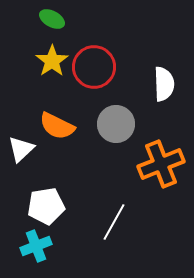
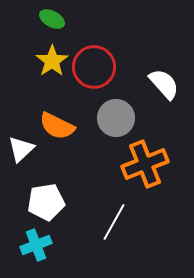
white semicircle: rotated 40 degrees counterclockwise
gray circle: moved 6 px up
orange cross: moved 16 px left
white pentagon: moved 4 px up
cyan cross: moved 1 px up
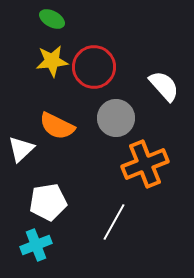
yellow star: rotated 28 degrees clockwise
white semicircle: moved 2 px down
white pentagon: moved 2 px right
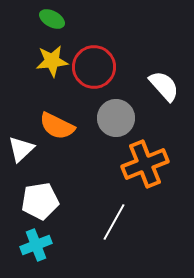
white pentagon: moved 8 px left, 1 px up
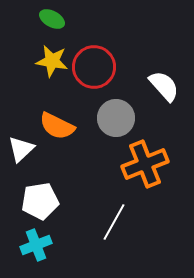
yellow star: rotated 16 degrees clockwise
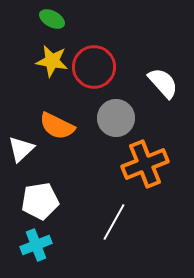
white semicircle: moved 1 px left, 3 px up
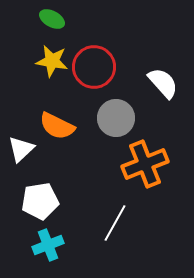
white line: moved 1 px right, 1 px down
cyan cross: moved 12 px right
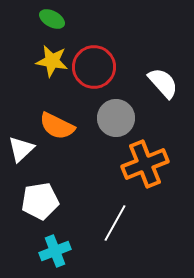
cyan cross: moved 7 px right, 6 px down
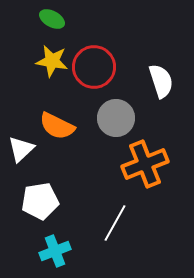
white semicircle: moved 2 px left, 2 px up; rotated 24 degrees clockwise
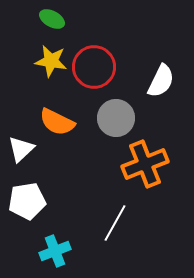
yellow star: moved 1 px left
white semicircle: rotated 44 degrees clockwise
orange semicircle: moved 4 px up
white pentagon: moved 13 px left
